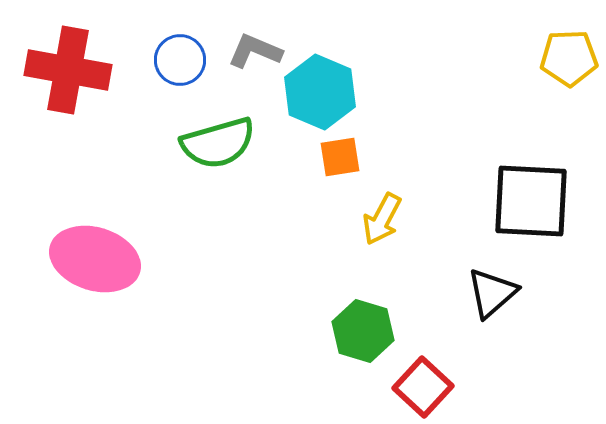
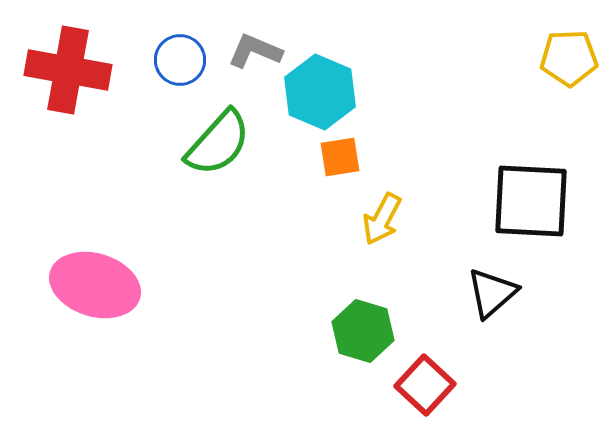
green semicircle: rotated 32 degrees counterclockwise
pink ellipse: moved 26 px down
red square: moved 2 px right, 2 px up
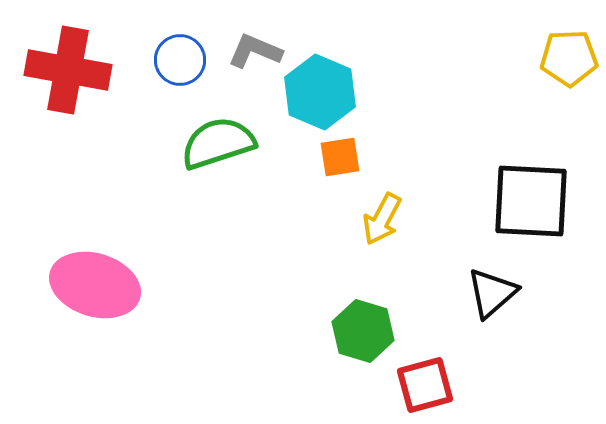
green semicircle: rotated 150 degrees counterclockwise
red square: rotated 32 degrees clockwise
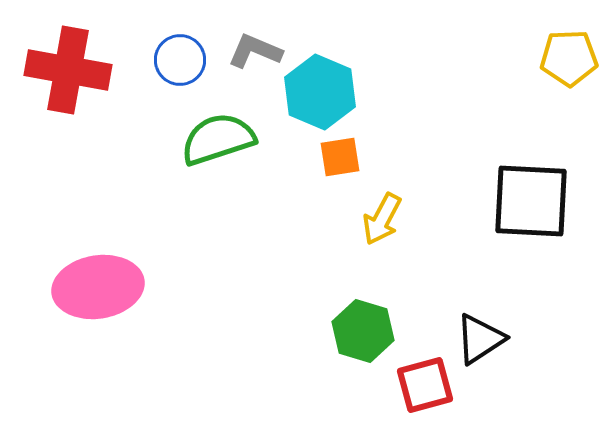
green semicircle: moved 4 px up
pink ellipse: moved 3 px right, 2 px down; rotated 26 degrees counterclockwise
black triangle: moved 12 px left, 46 px down; rotated 8 degrees clockwise
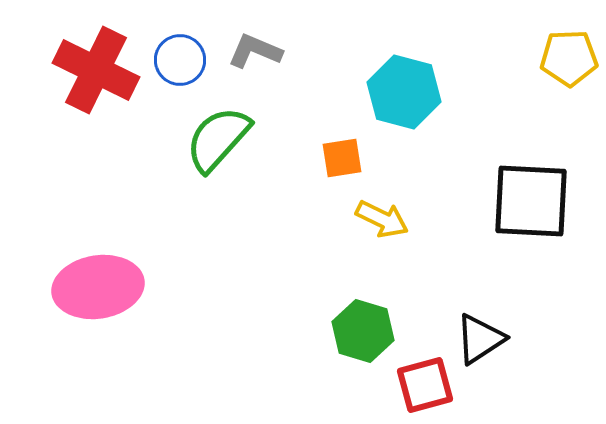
red cross: moved 28 px right; rotated 16 degrees clockwise
cyan hexagon: moved 84 px right; rotated 8 degrees counterclockwise
green semicircle: rotated 30 degrees counterclockwise
orange square: moved 2 px right, 1 px down
yellow arrow: rotated 92 degrees counterclockwise
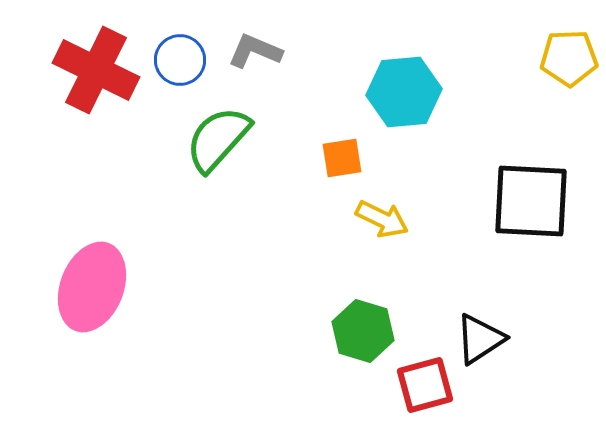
cyan hexagon: rotated 20 degrees counterclockwise
pink ellipse: moved 6 px left; rotated 60 degrees counterclockwise
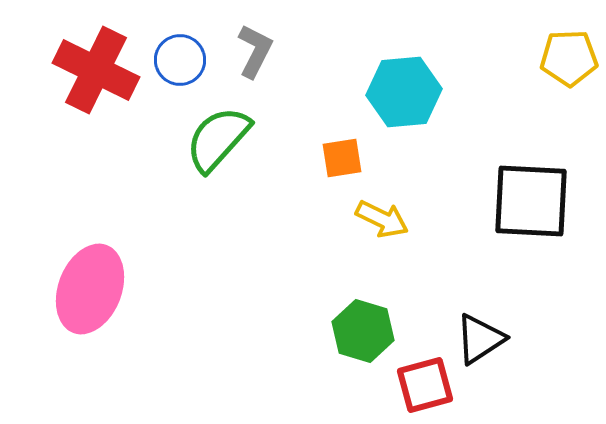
gray L-shape: rotated 94 degrees clockwise
pink ellipse: moved 2 px left, 2 px down
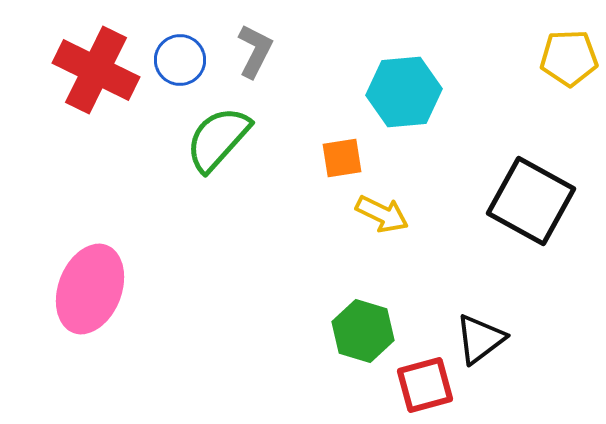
black square: rotated 26 degrees clockwise
yellow arrow: moved 5 px up
black triangle: rotated 4 degrees counterclockwise
